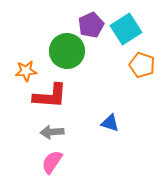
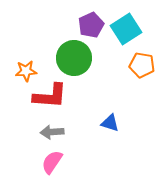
green circle: moved 7 px right, 7 px down
orange pentagon: rotated 10 degrees counterclockwise
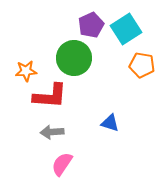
pink semicircle: moved 10 px right, 2 px down
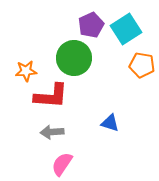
red L-shape: moved 1 px right
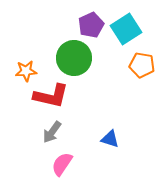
red L-shape: rotated 9 degrees clockwise
blue triangle: moved 16 px down
gray arrow: rotated 50 degrees counterclockwise
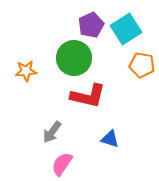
red L-shape: moved 37 px right
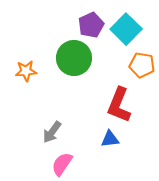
cyan square: rotated 12 degrees counterclockwise
red L-shape: moved 31 px right, 9 px down; rotated 99 degrees clockwise
blue triangle: rotated 24 degrees counterclockwise
